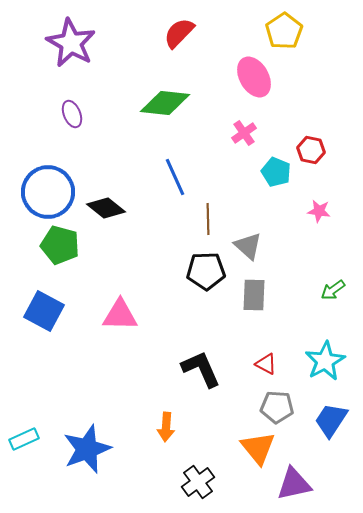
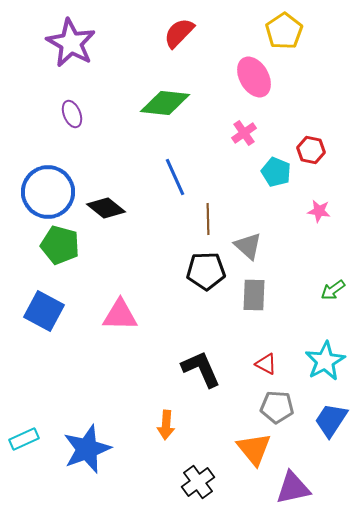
orange arrow: moved 2 px up
orange triangle: moved 4 px left, 1 px down
purple triangle: moved 1 px left, 4 px down
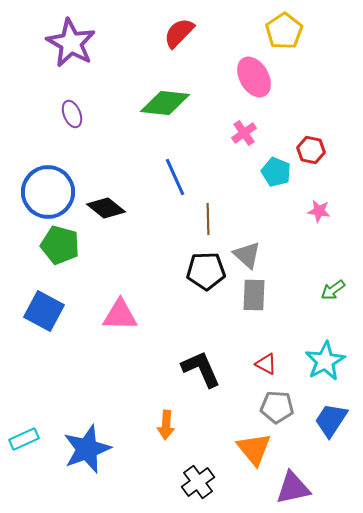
gray triangle: moved 1 px left, 9 px down
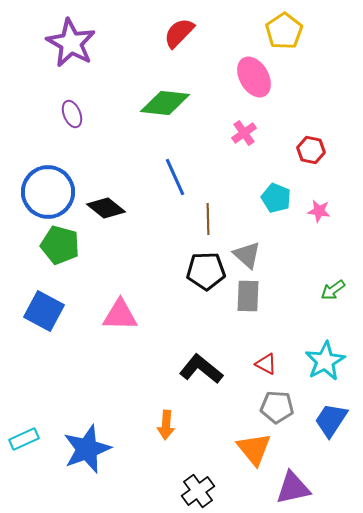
cyan pentagon: moved 26 px down
gray rectangle: moved 6 px left, 1 px down
black L-shape: rotated 27 degrees counterclockwise
black cross: moved 9 px down
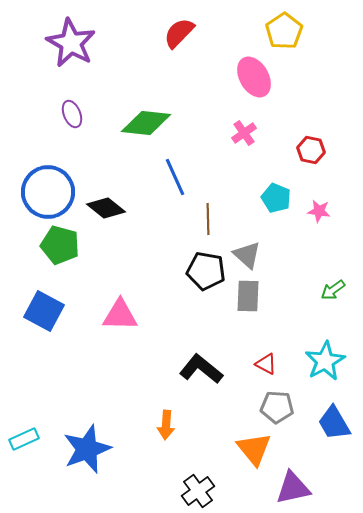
green diamond: moved 19 px left, 20 px down
black pentagon: rotated 12 degrees clockwise
blue trapezoid: moved 3 px right, 3 px down; rotated 63 degrees counterclockwise
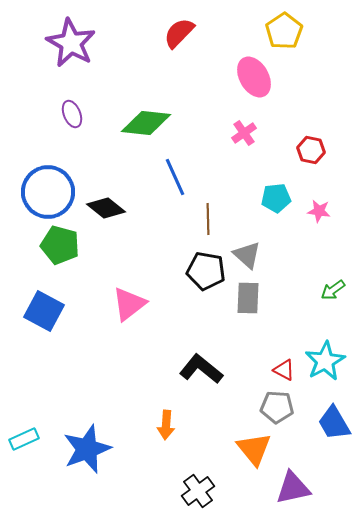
cyan pentagon: rotated 28 degrees counterclockwise
gray rectangle: moved 2 px down
pink triangle: moved 9 px right, 11 px up; rotated 39 degrees counterclockwise
red triangle: moved 18 px right, 6 px down
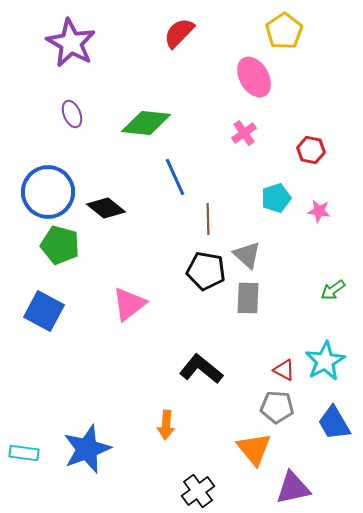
cyan pentagon: rotated 12 degrees counterclockwise
cyan rectangle: moved 14 px down; rotated 32 degrees clockwise
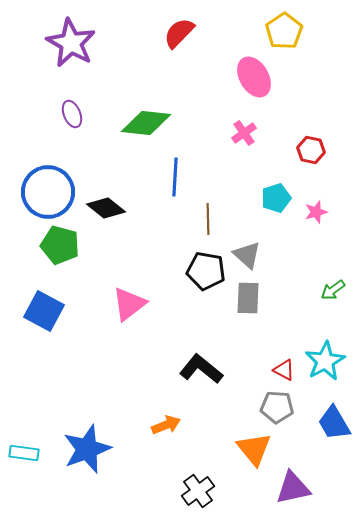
blue line: rotated 27 degrees clockwise
pink star: moved 3 px left, 1 px down; rotated 25 degrees counterclockwise
orange arrow: rotated 116 degrees counterclockwise
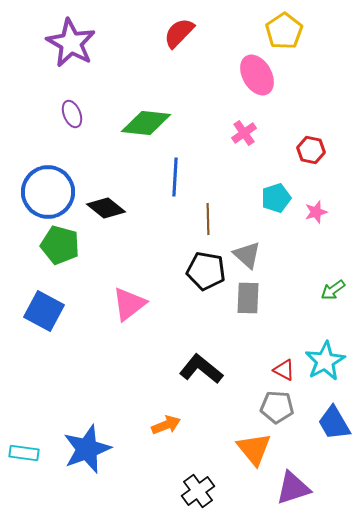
pink ellipse: moved 3 px right, 2 px up
purple triangle: rotated 6 degrees counterclockwise
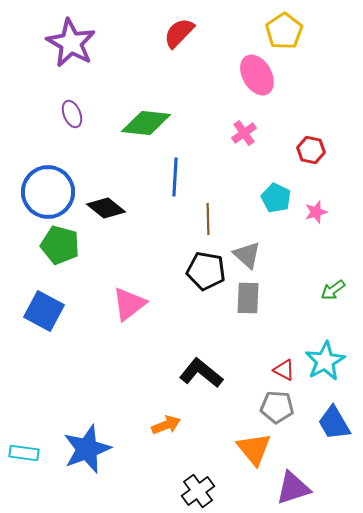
cyan pentagon: rotated 28 degrees counterclockwise
black L-shape: moved 4 px down
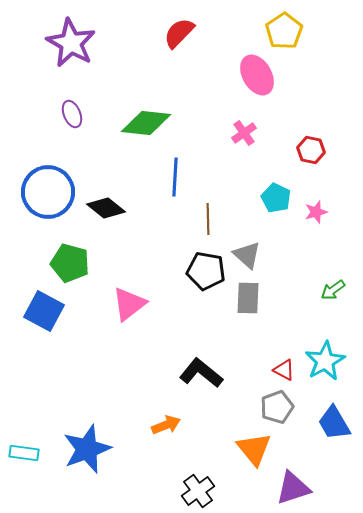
green pentagon: moved 10 px right, 18 px down
gray pentagon: rotated 24 degrees counterclockwise
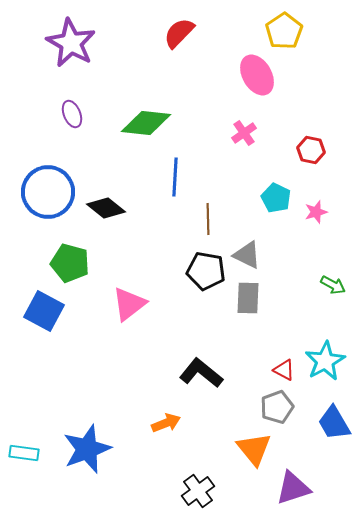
gray triangle: rotated 16 degrees counterclockwise
green arrow: moved 5 px up; rotated 115 degrees counterclockwise
orange arrow: moved 2 px up
